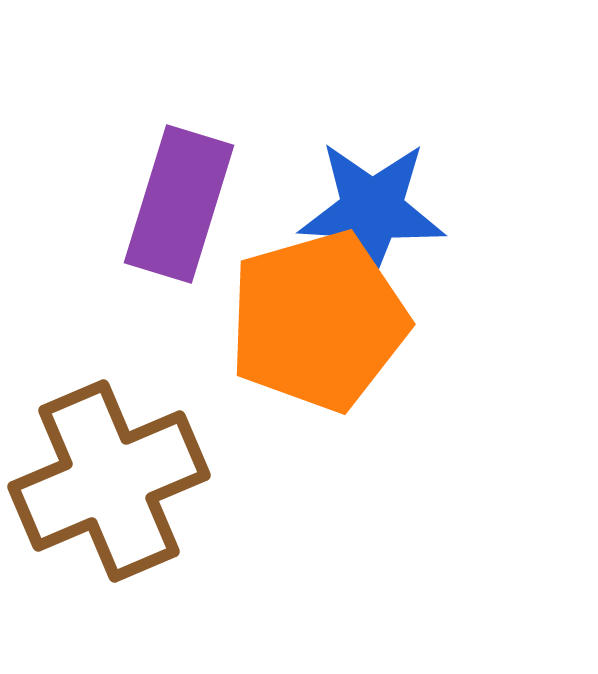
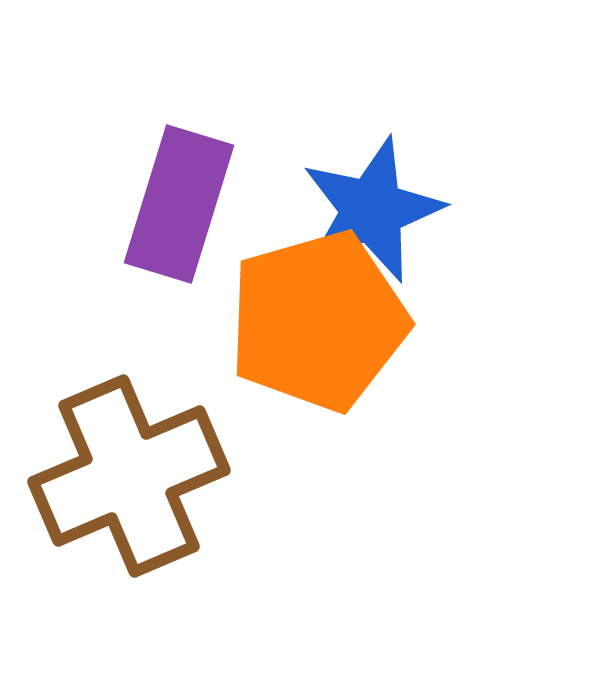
blue star: rotated 23 degrees counterclockwise
brown cross: moved 20 px right, 5 px up
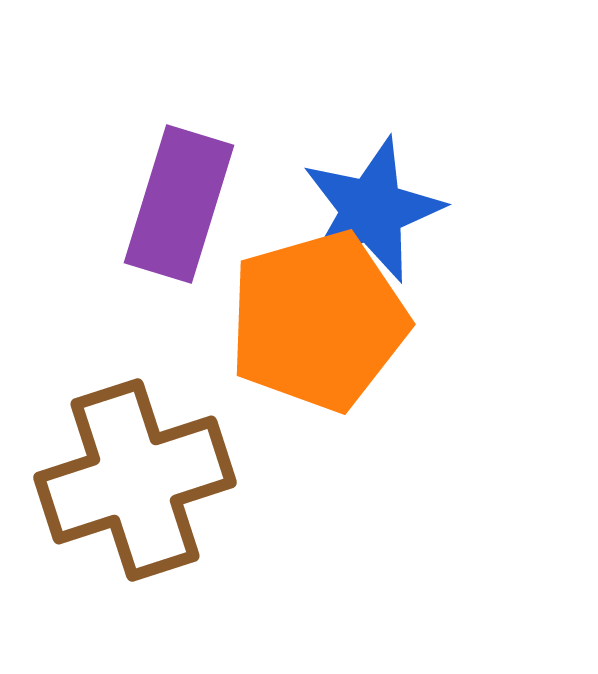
brown cross: moved 6 px right, 4 px down; rotated 5 degrees clockwise
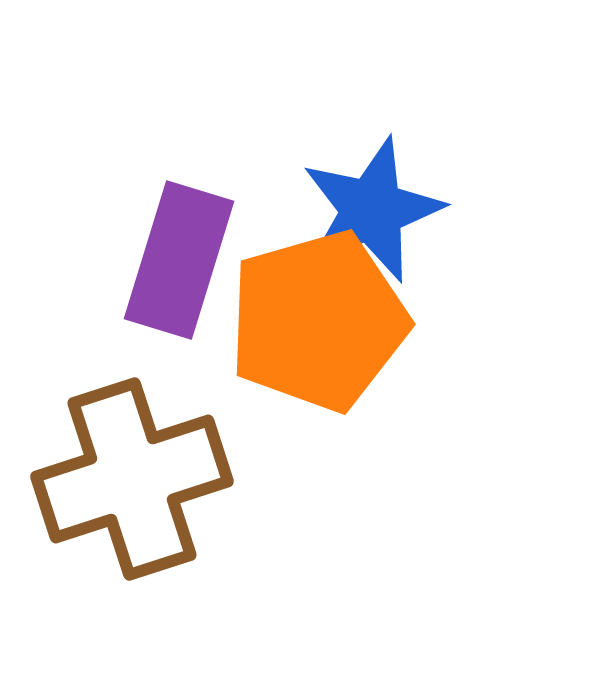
purple rectangle: moved 56 px down
brown cross: moved 3 px left, 1 px up
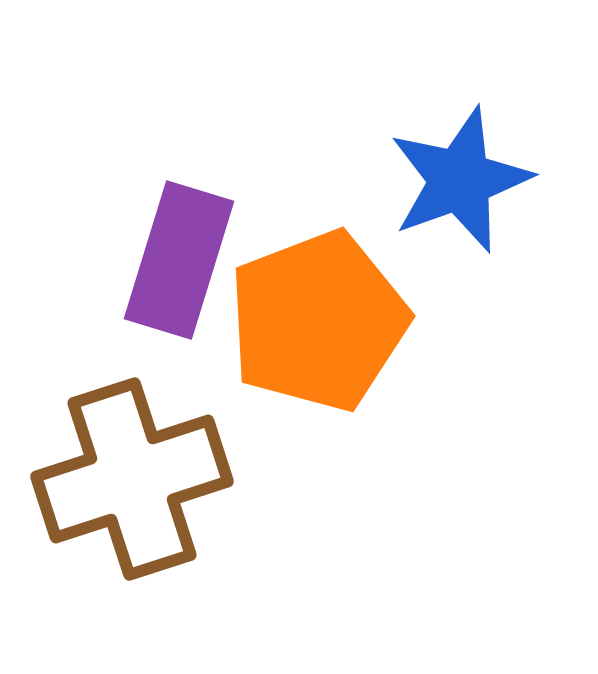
blue star: moved 88 px right, 30 px up
orange pentagon: rotated 5 degrees counterclockwise
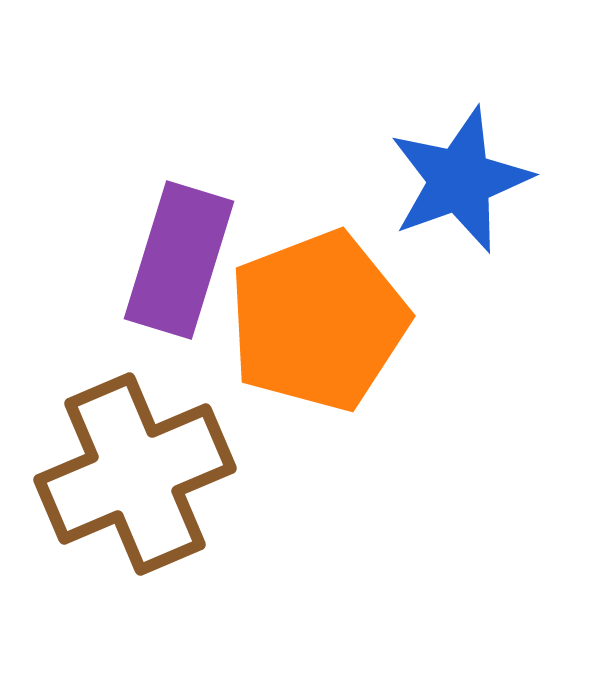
brown cross: moved 3 px right, 5 px up; rotated 5 degrees counterclockwise
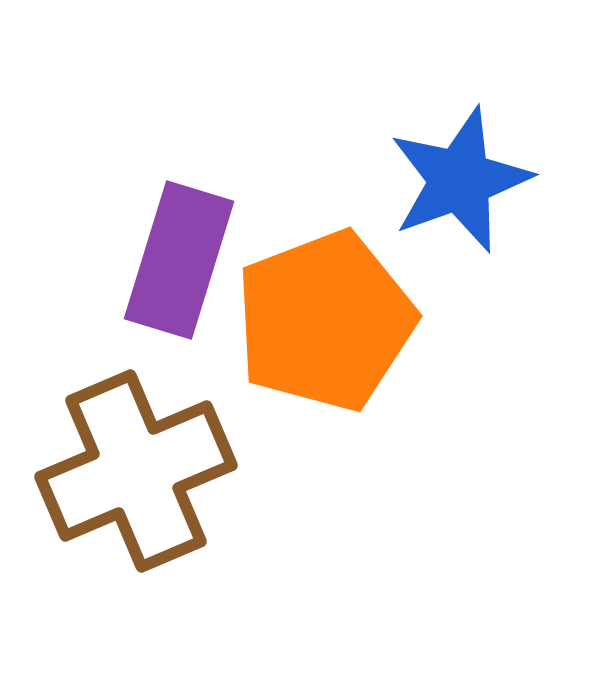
orange pentagon: moved 7 px right
brown cross: moved 1 px right, 3 px up
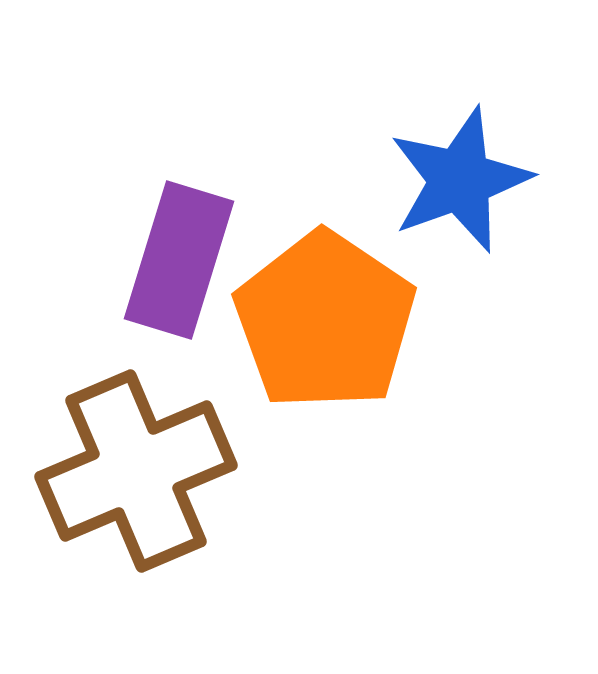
orange pentagon: rotated 17 degrees counterclockwise
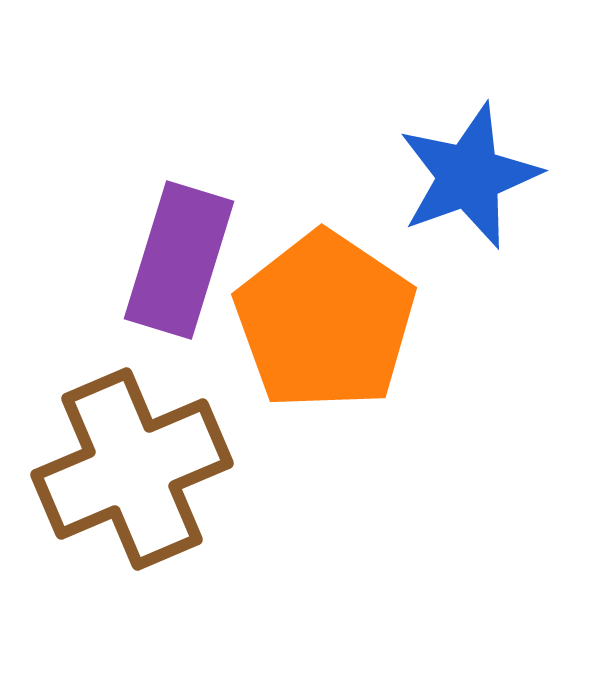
blue star: moved 9 px right, 4 px up
brown cross: moved 4 px left, 2 px up
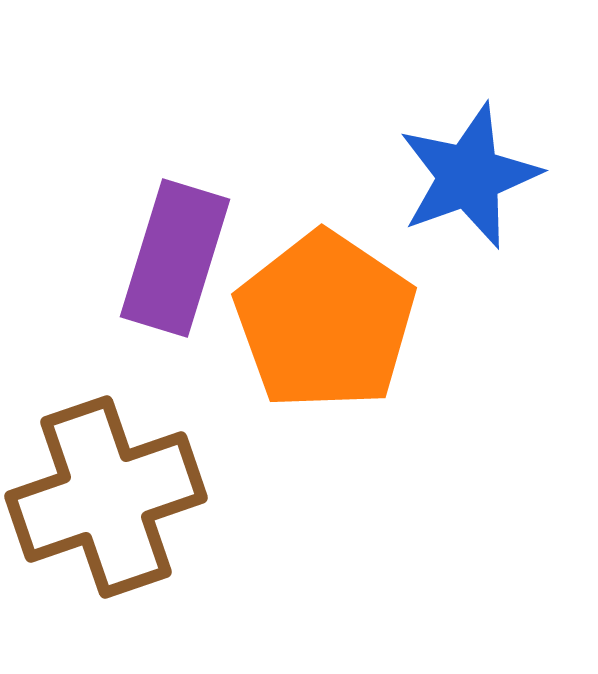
purple rectangle: moved 4 px left, 2 px up
brown cross: moved 26 px left, 28 px down; rotated 4 degrees clockwise
